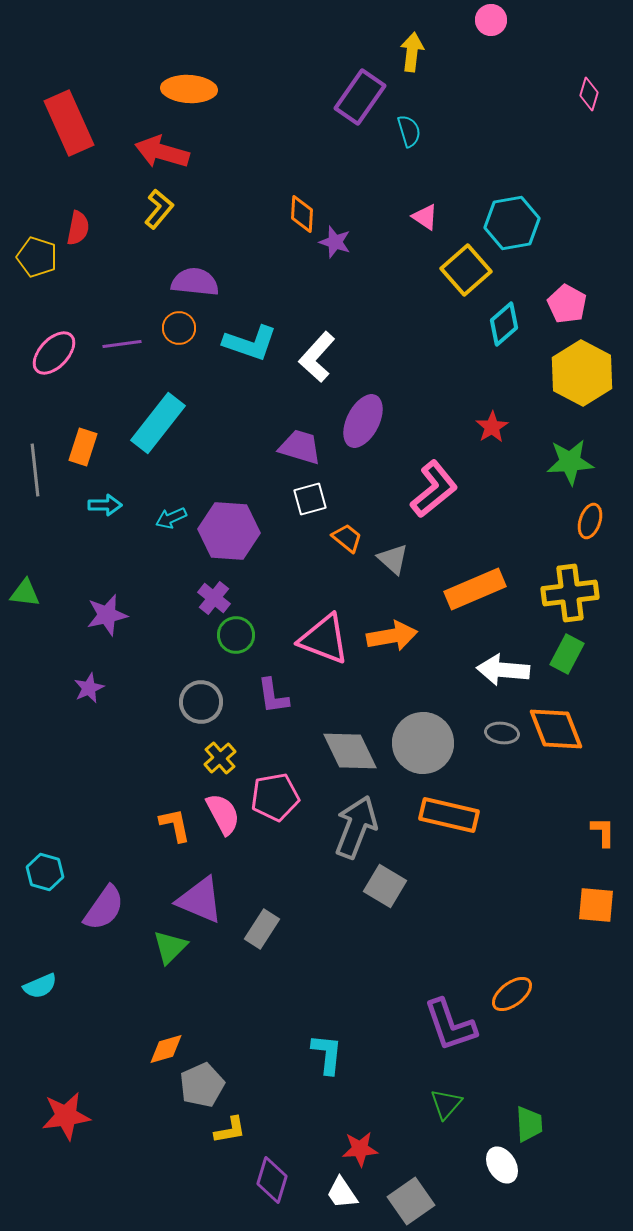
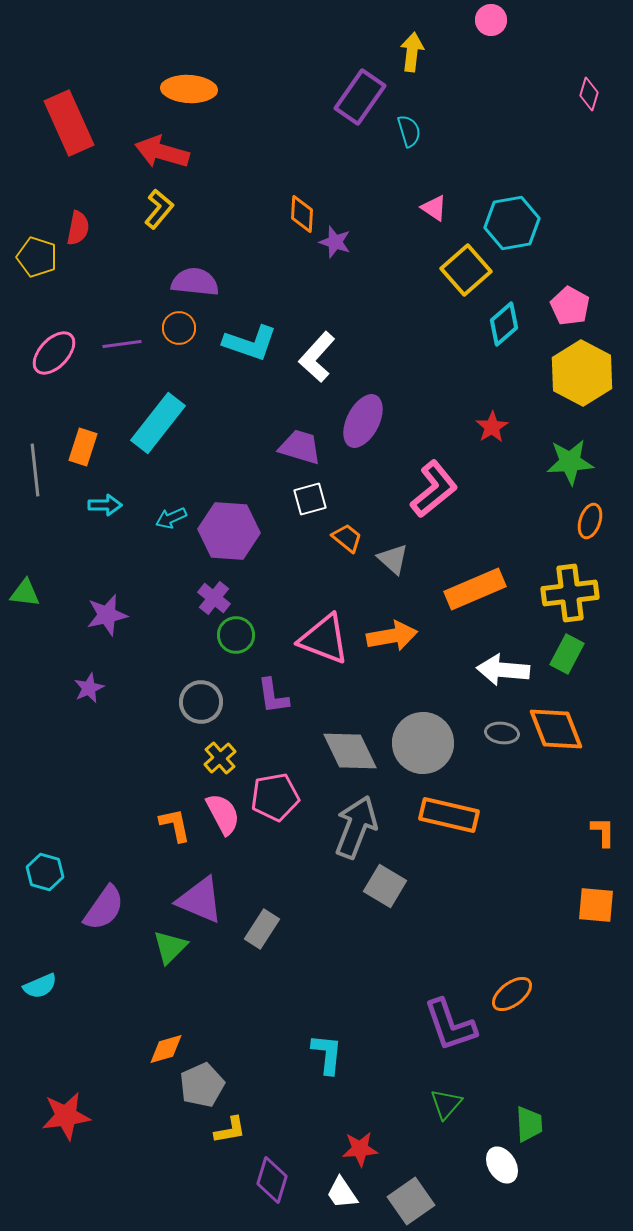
pink triangle at (425, 217): moved 9 px right, 9 px up
pink pentagon at (567, 304): moved 3 px right, 2 px down
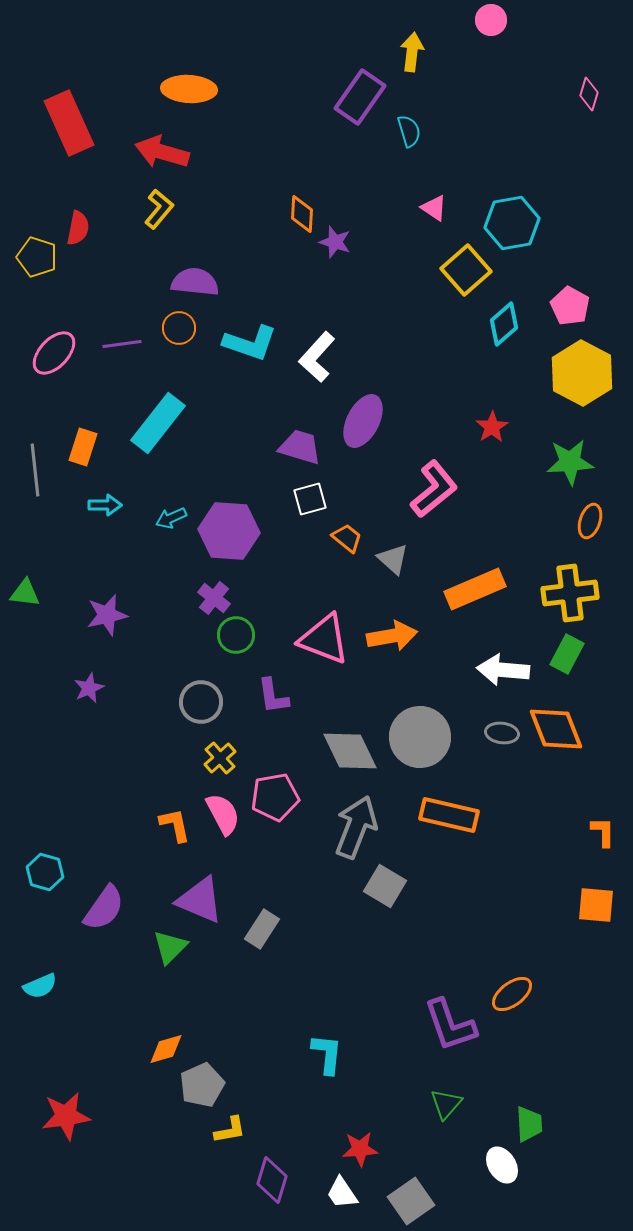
gray circle at (423, 743): moved 3 px left, 6 px up
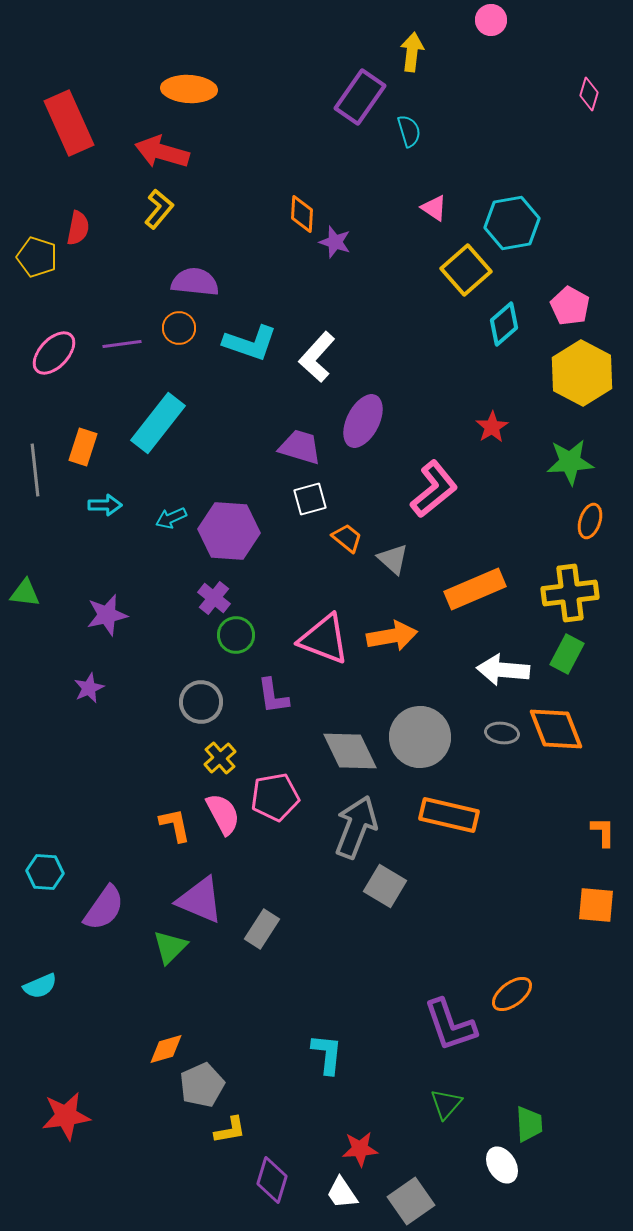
cyan hexagon at (45, 872): rotated 12 degrees counterclockwise
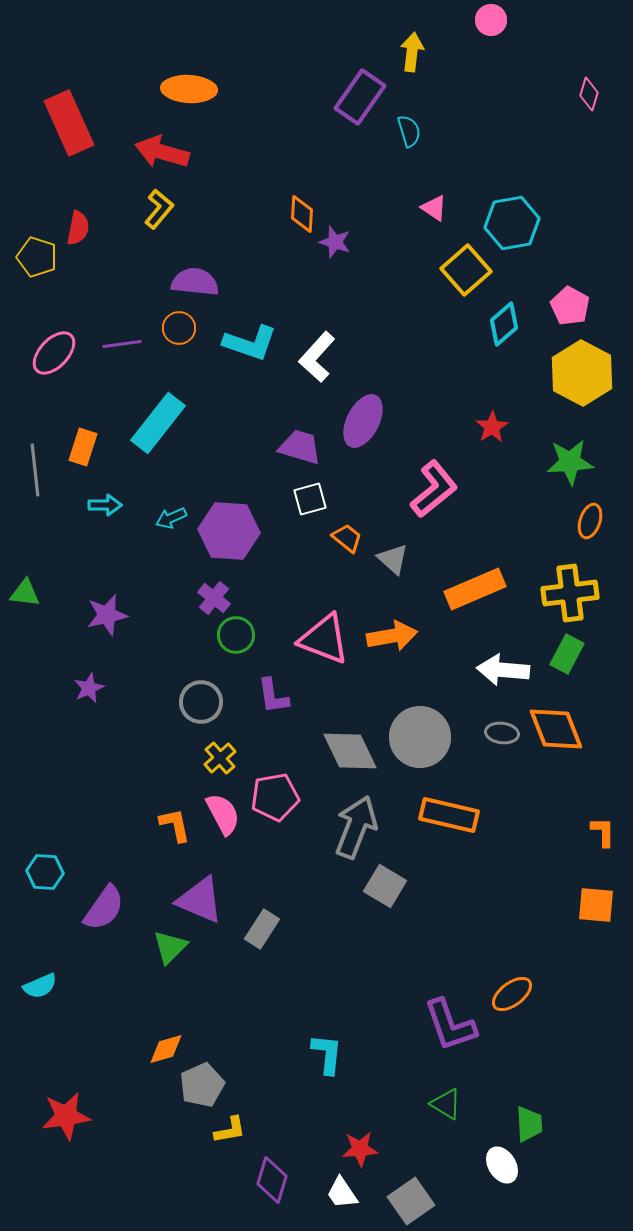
green triangle at (446, 1104): rotated 40 degrees counterclockwise
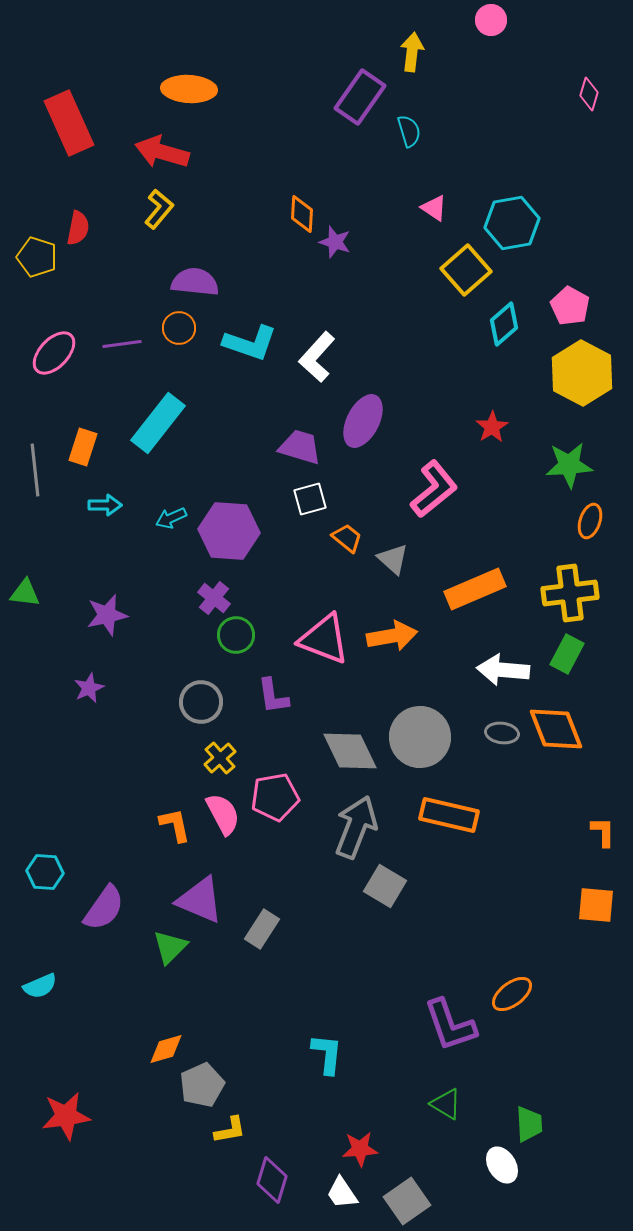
green star at (570, 462): moved 1 px left, 3 px down
gray square at (411, 1201): moved 4 px left
